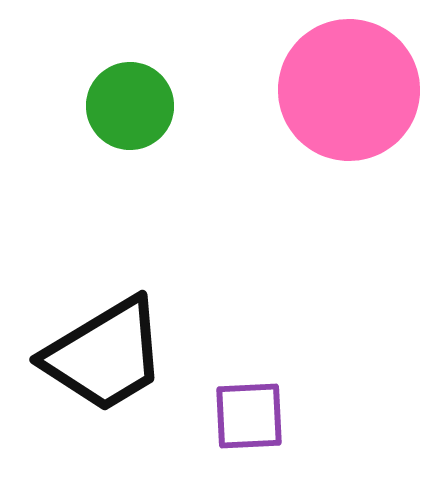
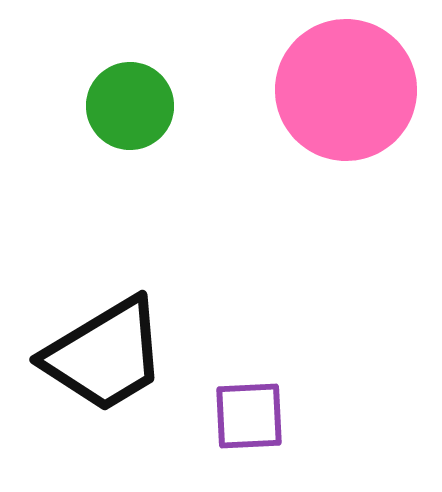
pink circle: moved 3 px left
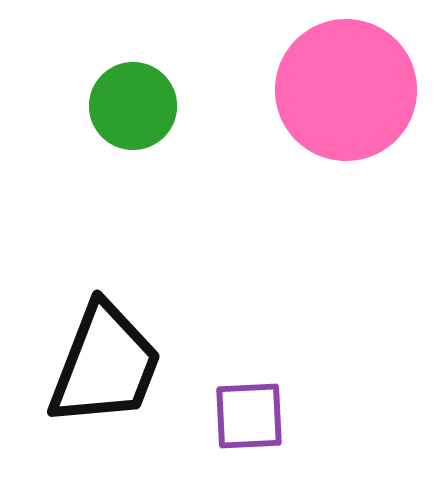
green circle: moved 3 px right
black trapezoid: moved 10 px down; rotated 38 degrees counterclockwise
